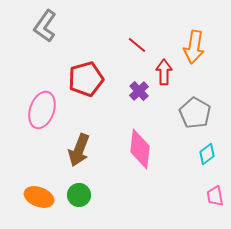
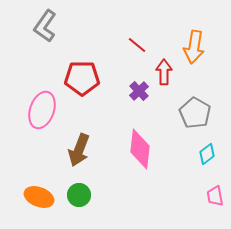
red pentagon: moved 4 px left, 1 px up; rotated 16 degrees clockwise
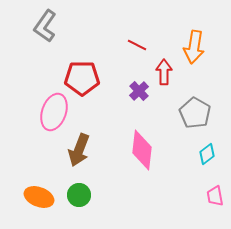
red line: rotated 12 degrees counterclockwise
pink ellipse: moved 12 px right, 2 px down
pink diamond: moved 2 px right, 1 px down
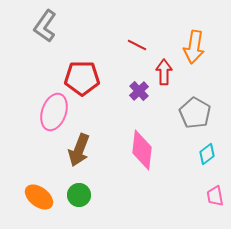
orange ellipse: rotated 16 degrees clockwise
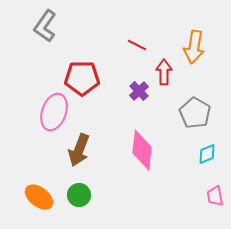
cyan diamond: rotated 15 degrees clockwise
